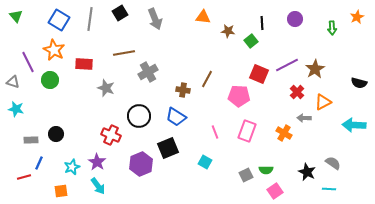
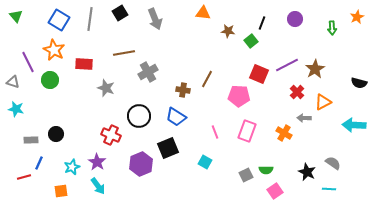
orange triangle at (203, 17): moved 4 px up
black line at (262, 23): rotated 24 degrees clockwise
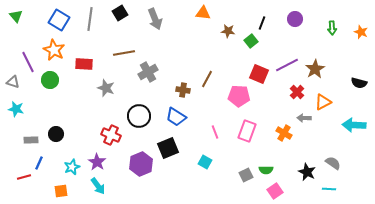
orange star at (357, 17): moved 4 px right, 15 px down; rotated 24 degrees counterclockwise
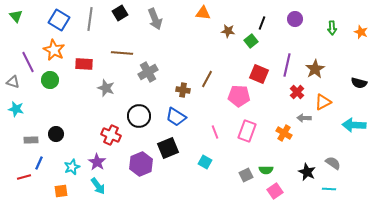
brown line at (124, 53): moved 2 px left; rotated 15 degrees clockwise
purple line at (287, 65): rotated 50 degrees counterclockwise
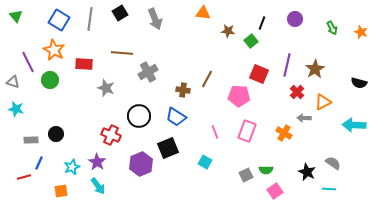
green arrow at (332, 28): rotated 24 degrees counterclockwise
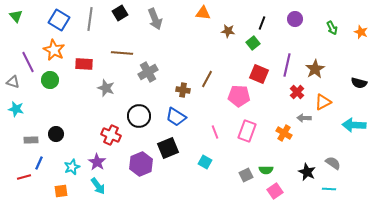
green square at (251, 41): moved 2 px right, 2 px down
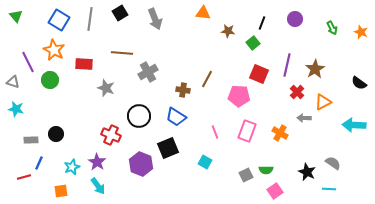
black semicircle at (359, 83): rotated 21 degrees clockwise
orange cross at (284, 133): moved 4 px left
purple hexagon at (141, 164): rotated 15 degrees counterclockwise
